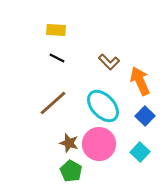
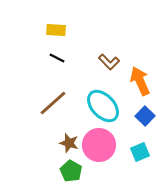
pink circle: moved 1 px down
cyan square: rotated 24 degrees clockwise
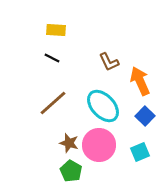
black line: moved 5 px left
brown L-shape: rotated 20 degrees clockwise
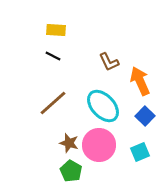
black line: moved 1 px right, 2 px up
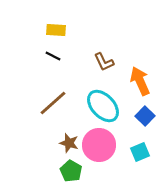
brown L-shape: moved 5 px left
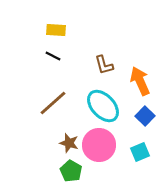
brown L-shape: moved 3 px down; rotated 10 degrees clockwise
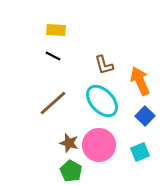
cyan ellipse: moved 1 px left, 5 px up
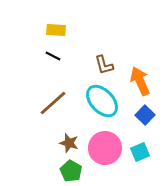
blue square: moved 1 px up
pink circle: moved 6 px right, 3 px down
